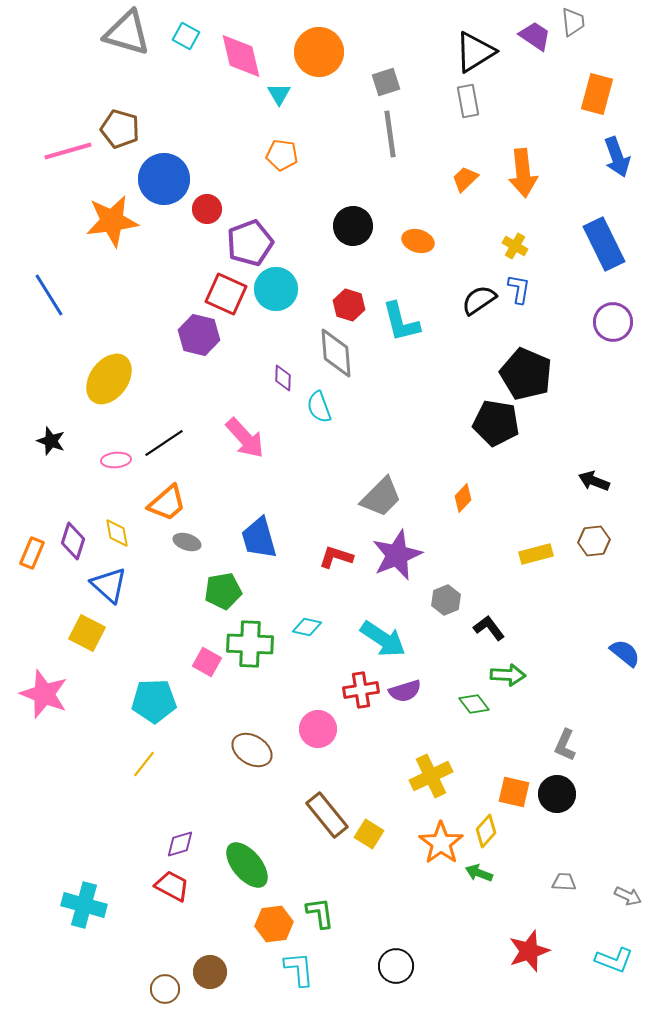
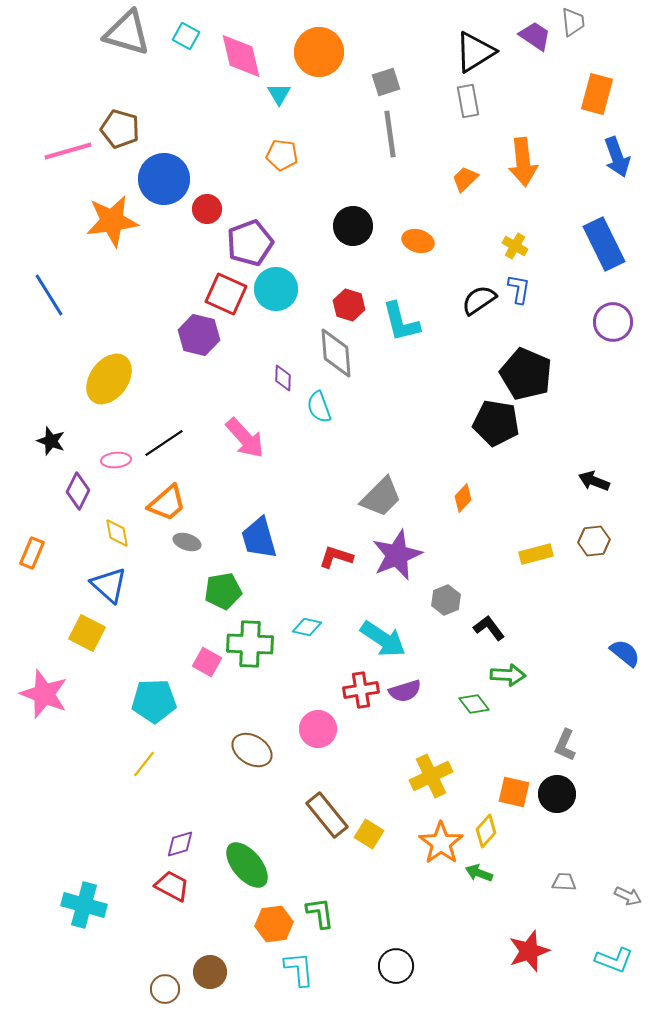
orange arrow at (523, 173): moved 11 px up
purple diamond at (73, 541): moved 5 px right, 50 px up; rotated 9 degrees clockwise
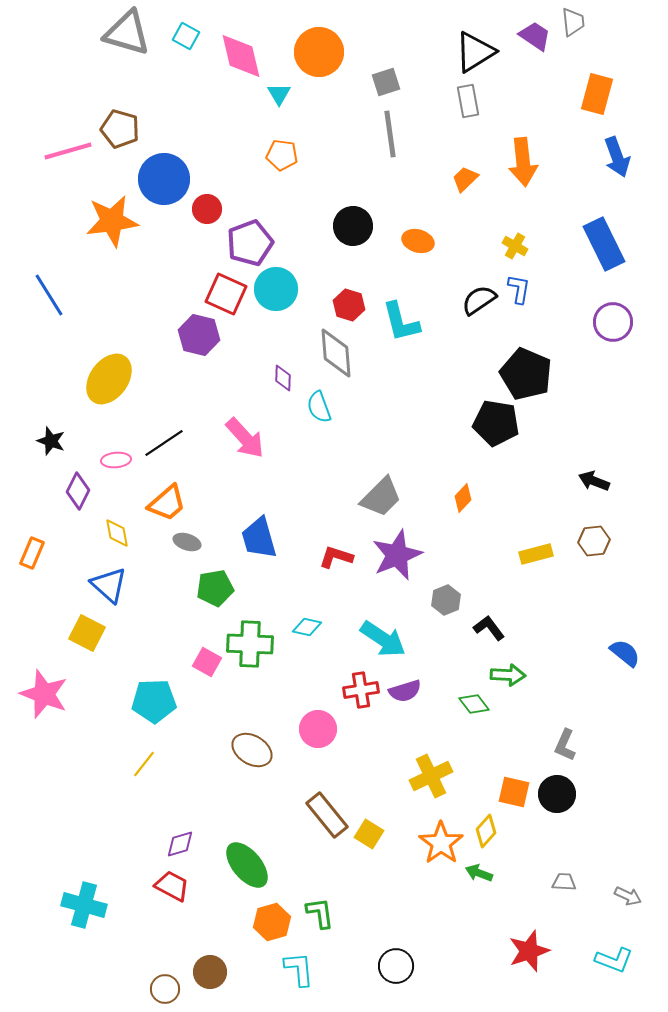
green pentagon at (223, 591): moved 8 px left, 3 px up
orange hexagon at (274, 924): moved 2 px left, 2 px up; rotated 9 degrees counterclockwise
